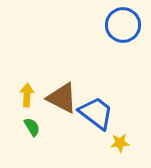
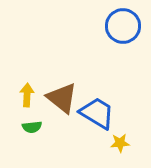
blue circle: moved 1 px down
brown triangle: rotated 12 degrees clockwise
blue trapezoid: moved 1 px right; rotated 6 degrees counterclockwise
green semicircle: rotated 114 degrees clockwise
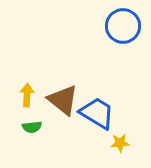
brown triangle: moved 1 px right, 2 px down
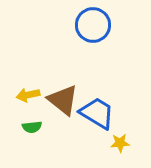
blue circle: moved 30 px left, 1 px up
yellow arrow: moved 1 px right; rotated 105 degrees counterclockwise
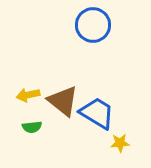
brown triangle: moved 1 px down
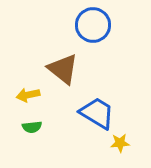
brown triangle: moved 32 px up
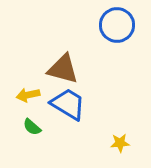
blue circle: moved 24 px right
brown triangle: rotated 24 degrees counterclockwise
blue trapezoid: moved 29 px left, 9 px up
green semicircle: rotated 48 degrees clockwise
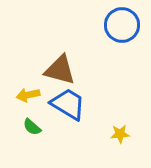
blue circle: moved 5 px right
brown triangle: moved 3 px left, 1 px down
yellow star: moved 9 px up
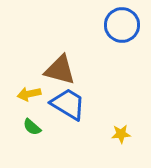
yellow arrow: moved 1 px right, 1 px up
yellow star: moved 1 px right
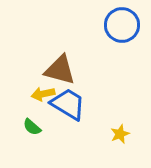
yellow arrow: moved 14 px right
yellow star: moved 1 px left; rotated 18 degrees counterclockwise
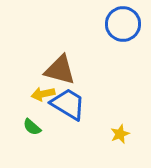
blue circle: moved 1 px right, 1 px up
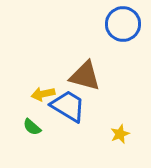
brown triangle: moved 25 px right, 6 px down
blue trapezoid: moved 2 px down
